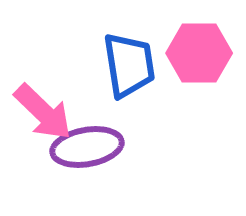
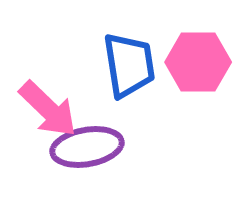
pink hexagon: moved 1 px left, 9 px down
pink arrow: moved 5 px right, 3 px up
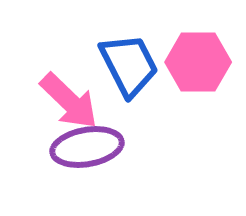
blue trapezoid: rotated 18 degrees counterclockwise
pink arrow: moved 21 px right, 8 px up
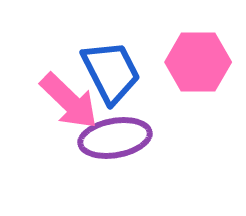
blue trapezoid: moved 18 px left, 7 px down
purple ellipse: moved 28 px right, 9 px up
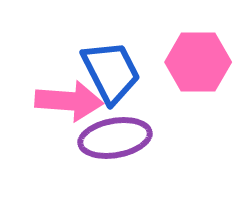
pink arrow: rotated 40 degrees counterclockwise
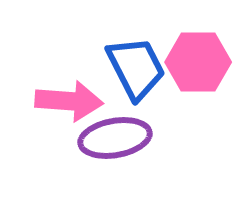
blue trapezoid: moved 25 px right, 4 px up
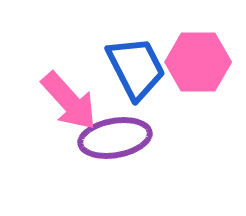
pink arrow: rotated 44 degrees clockwise
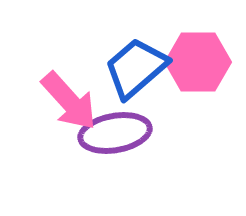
blue trapezoid: rotated 104 degrees counterclockwise
purple ellipse: moved 5 px up
